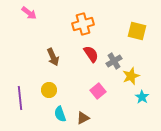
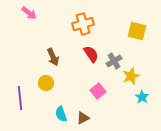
yellow circle: moved 3 px left, 7 px up
cyan semicircle: moved 1 px right
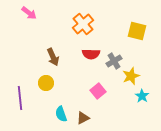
orange cross: rotated 25 degrees counterclockwise
red semicircle: rotated 126 degrees clockwise
cyan star: moved 1 px up
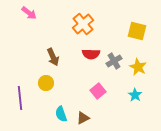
yellow star: moved 7 px right, 9 px up; rotated 24 degrees counterclockwise
cyan star: moved 7 px left, 1 px up
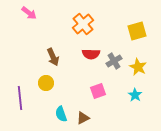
yellow square: rotated 30 degrees counterclockwise
pink square: rotated 21 degrees clockwise
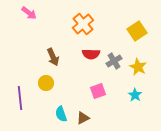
yellow square: rotated 18 degrees counterclockwise
